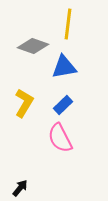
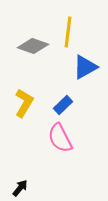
yellow line: moved 8 px down
blue triangle: moved 21 px right; rotated 20 degrees counterclockwise
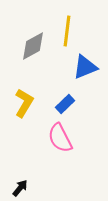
yellow line: moved 1 px left, 1 px up
gray diamond: rotated 48 degrees counterclockwise
blue triangle: rotated 8 degrees clockwise
blue rectangle: moved 2 px right, 1 px up
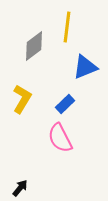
yellow line: moved 4 px up
gray diamond: moved 1 px right; rotated 8 degrees counterclockwise
yellow L-shape: moved 2 px left, 4 px up
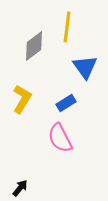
blue triangle: rotated 44 degrees counterclockwise
blue rectangle: moved 1 px right, 1 px up; rotated 12 degrees clockwise
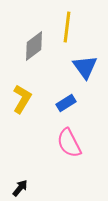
pink semicircle: moved 9 px right, 5 px down
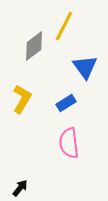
yellow line: moved 3 px left, 1 px up; rotated 20 degrees clockwise
pink semicircle: rotated 20 degrees clockwise
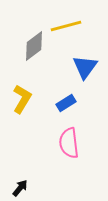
yellow line: moved 2 px right; rotated 48 degrees clockwise
blue triangle: rotated 12 degrees clockwise
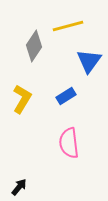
yellow line: moved 2 px right
gray diamond: rotated 20 degrees counterclockwise
blue triangle: moved 4 px right, 6 px up
blue rectangle: moved 7 px up
black arrow: moved 1 px left, 1 px up
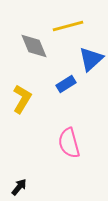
gray diamond: rotated 56 degrees counterclockwise
blue triangle: moved 2 px right, 2 px up; rotated 12 degrees clockwise
blue rectangle: moved 12 px up
pink semicircle: rotated 8 degrees counterclockwise
